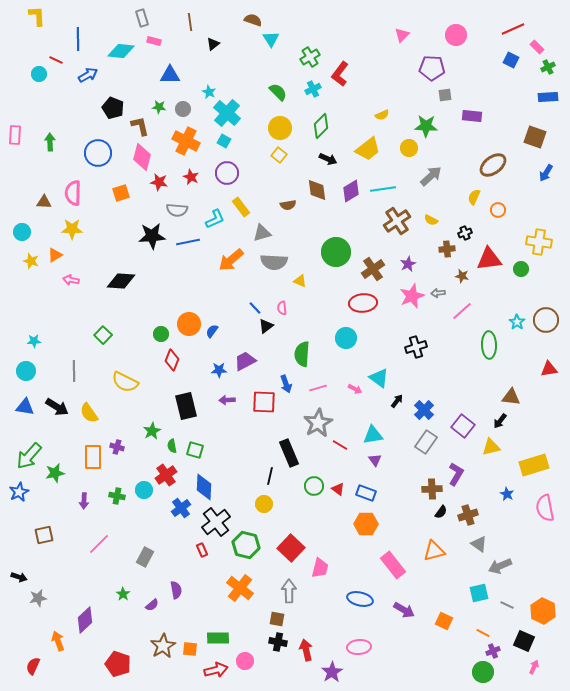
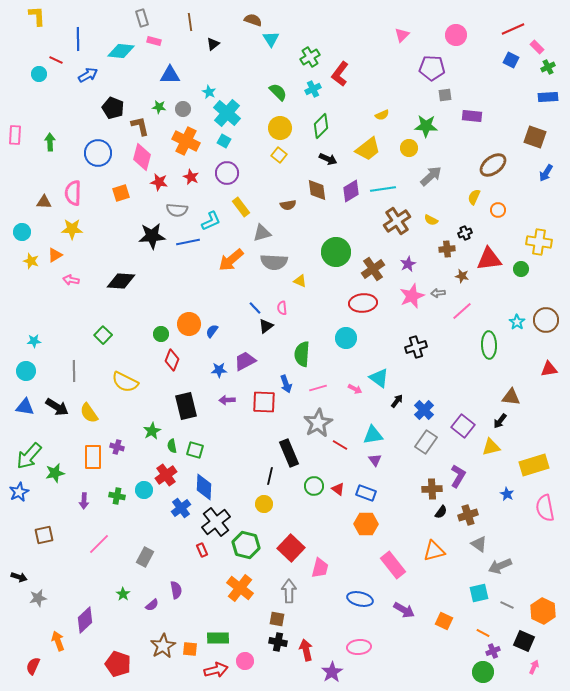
cyan L-shape at (215, 219): moved 4 px left, 2 px down
purple L-shape at (456, 474): moved 2 px right, 2 px down
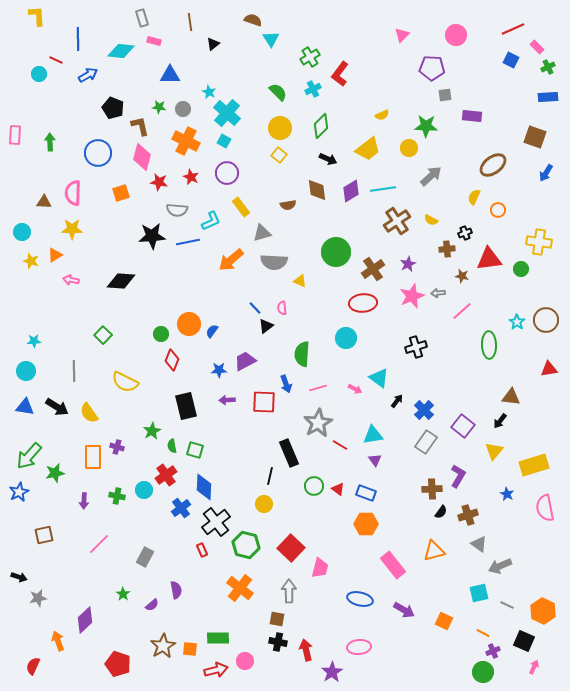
yellow triangle at (491, 447): moved 3 px right, 4 px down; rotated 36 degrees counterclockwise
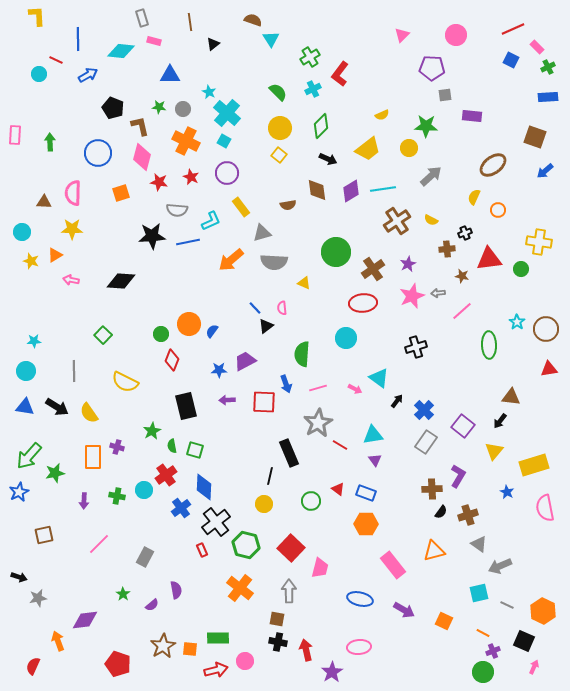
blue arrow at (546, 173): moved 1 px left, 2 px up; rotated 18 degrees clockwise
yellow triangle at (300, 281): moved 4 px right, 2 px down
brown circle at (546, 320): moved 9 px down
green circle at (314, 486): moved 3 px left, 15 px down
blue star at (507, 494): moved 2 px up
purple diamond at (85, 620): rotated 36 degrees clockwise
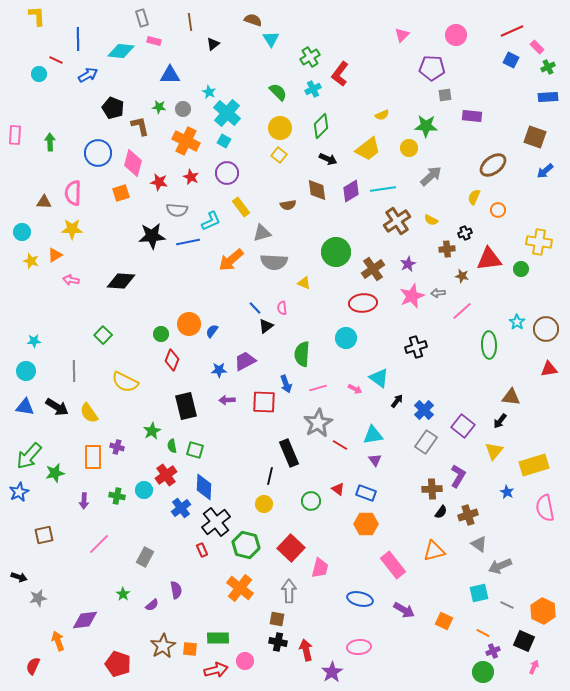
red line at (513, 29): moved 1 px left, 2 px down
pink diamond at (142, 157): moved 9 px left, 6 px down
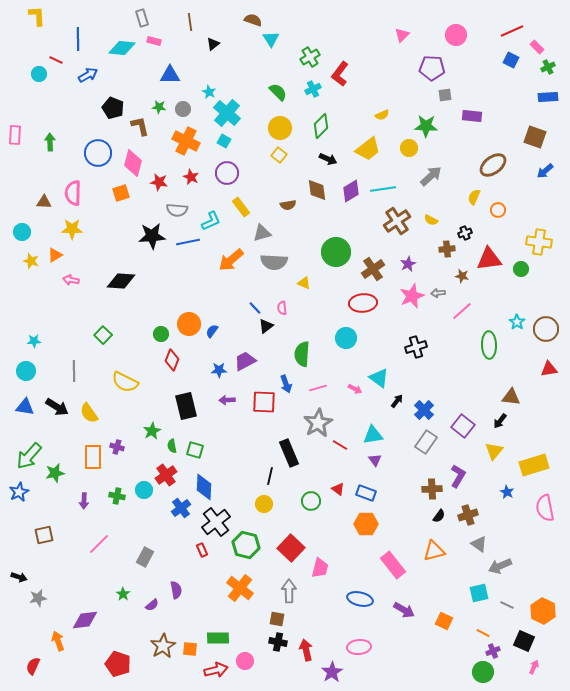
cyan diamond at (121, 51): moved 1 px right, 3 px up
black semicircle at (441, 512): moved 2 px left, 4 px down
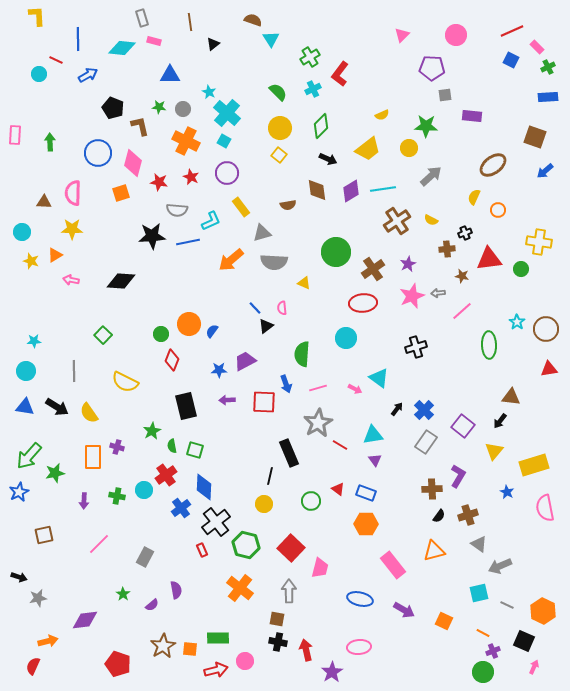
black arrow at (397, 401): moved 8 px down
orange arrow at (58, 641): moved 10 px left; rotated 96 degrees clockwise
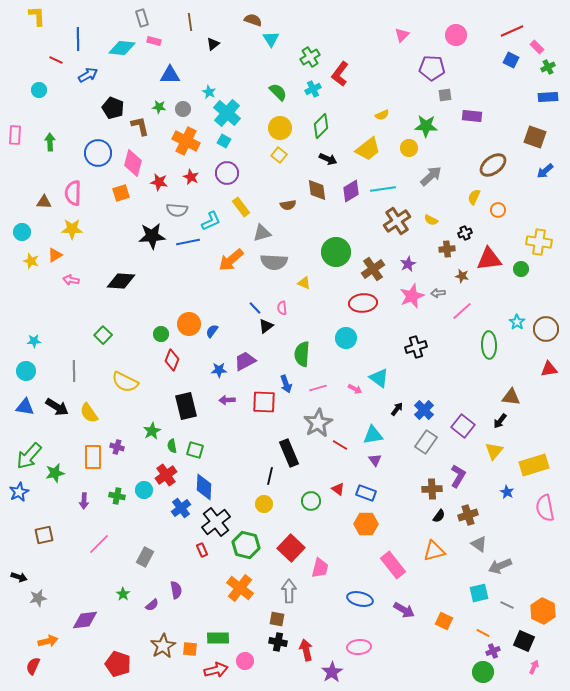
cyan circle at (39, 74): moved 16 px down
